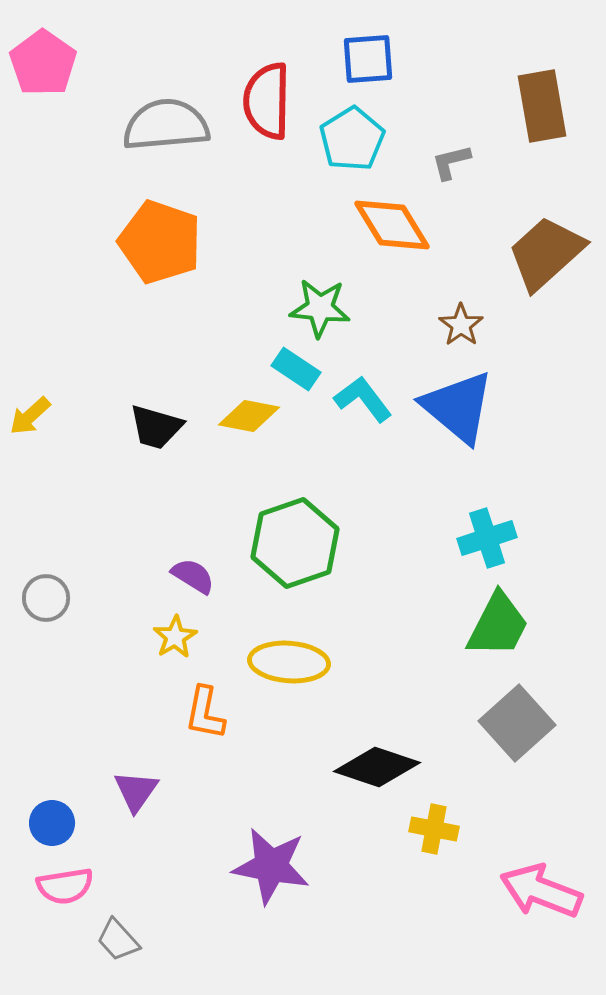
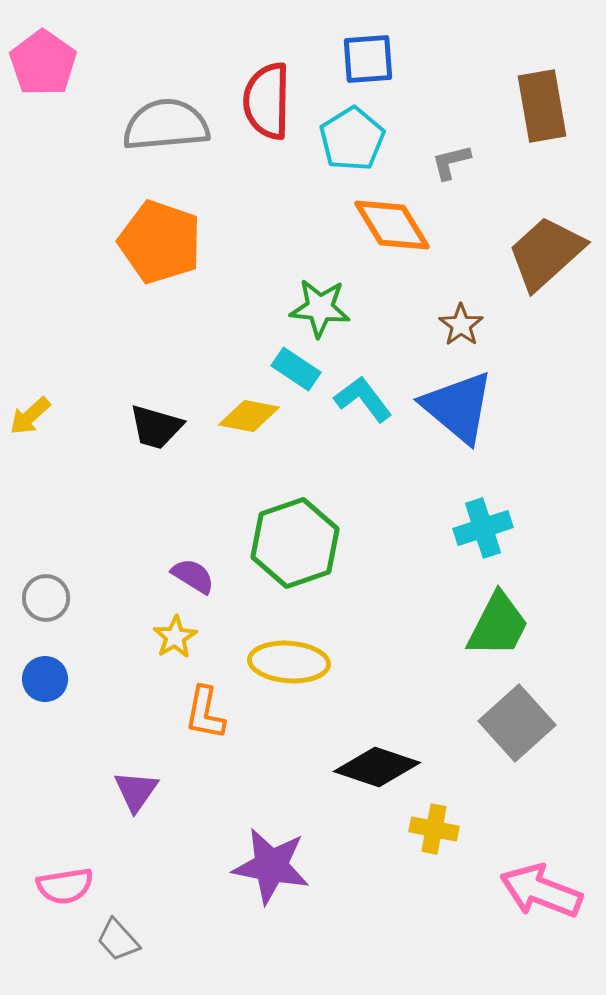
cyan cross: moved 4 px left, 10 px up
blue circle: moved 7 px left, 144 px up
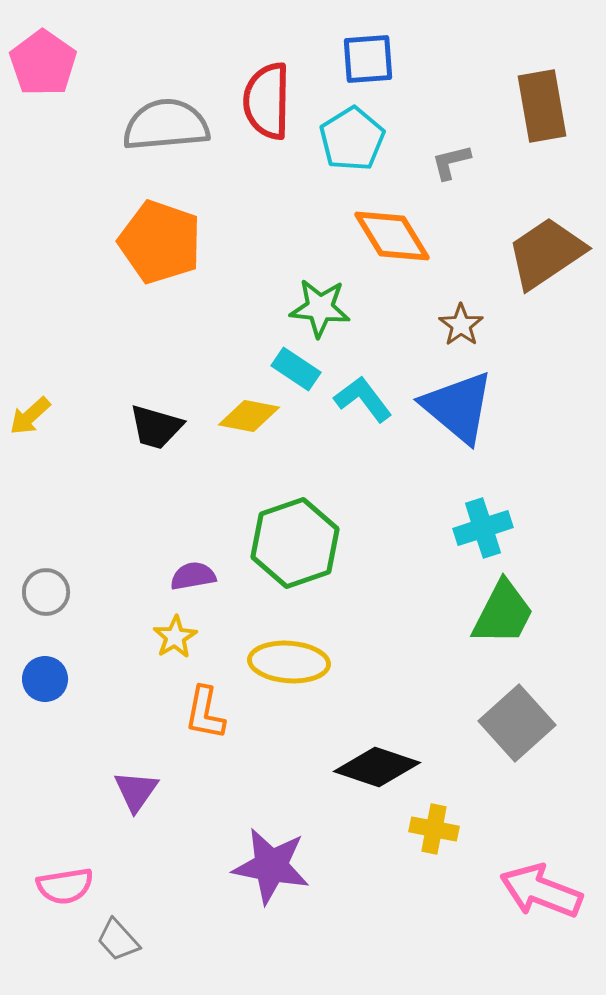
orange diamond: moved 11 px down
brown trapezoid: rotated 8 degrees clockwise
purple semicircle: rotated 42 degrees counterclockwise
gray circle: moved 6 px up
green trapezoid: moved 5 px right, 12 px up
